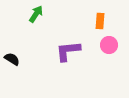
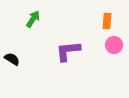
green arrow: moved 3 px left, 5 px down
orange rectangle: moved 7 px right
pink circle: moved 5 px right
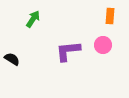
orange rectangle: moved 3 px right, 5 px up
pink circle: moved 11 px left
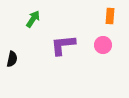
purple L-shape: moved 5 px left, 6 px up
black semicircle: rotated 70 degrees clockwise
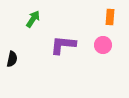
orange rectangle: moved 1 px down
purple L-shape: rotated 12 degrees clockwise
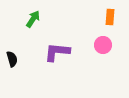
purple L-shape: moved 6 px left, 7 px down
black semicircle: rotated 28 degrees counterclockwise
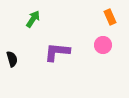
orange rectangle: rotated 28 degrees counterclockwise
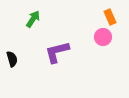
pink circle: moved 8 px up
purple L-shape: rotated 20 degrees counterclockwise
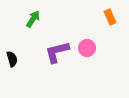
pink circle: moved 16 px left, 11 px down
